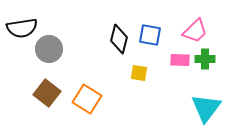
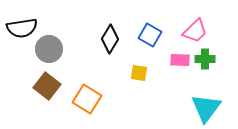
blue square: rotated 20 degrees clockwise
black diamond: moved 9 px left; rotated 16 degrees clockwise
brown square: moved 7 px up
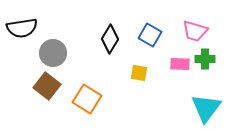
pink trapezoid: rotated 60 degrees clockwise
gray circle: moved 4 px right, 4 px down
pink rectangle: moved 4 px down
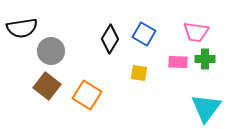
pink trapezoid: moved 1 px right, 1 px down; rotated 8 degrees counterclockwise
blue square: moved 6 px left, 1 px up
gray circle: moved 2 px left, 2 px up
pink rectangle: moved 2 px left, 2 px up
orange square: moved 4 px up
